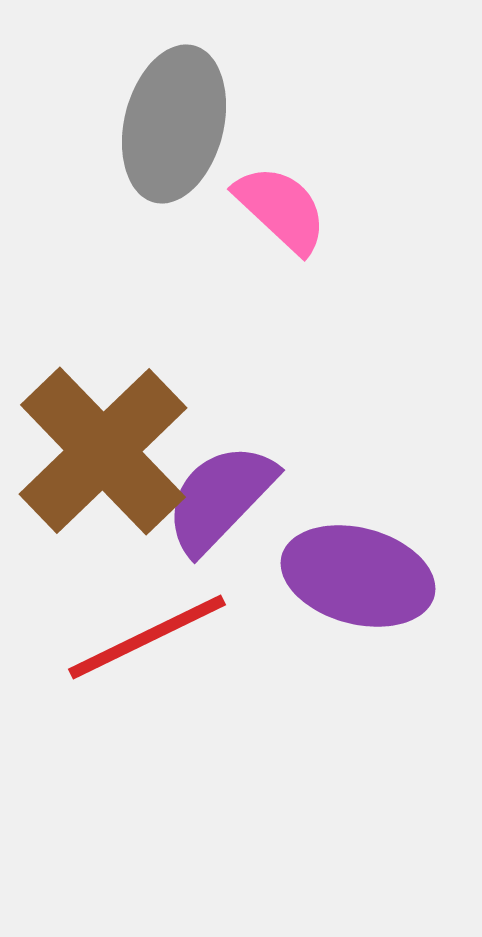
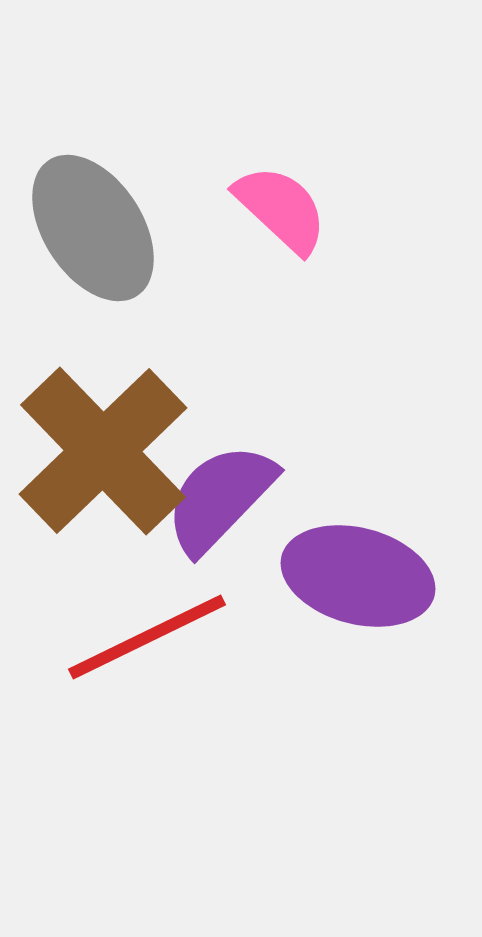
gray ellipse: moved 81 px left, 104 px down; rotated 47 degrees counterclockwise
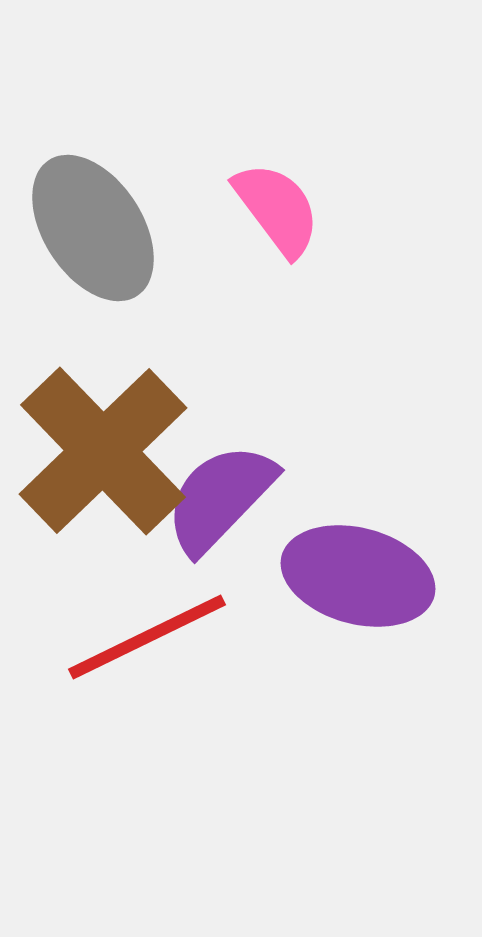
pink semicircle: moved 4 px left; rotated 10 degrees clockwise
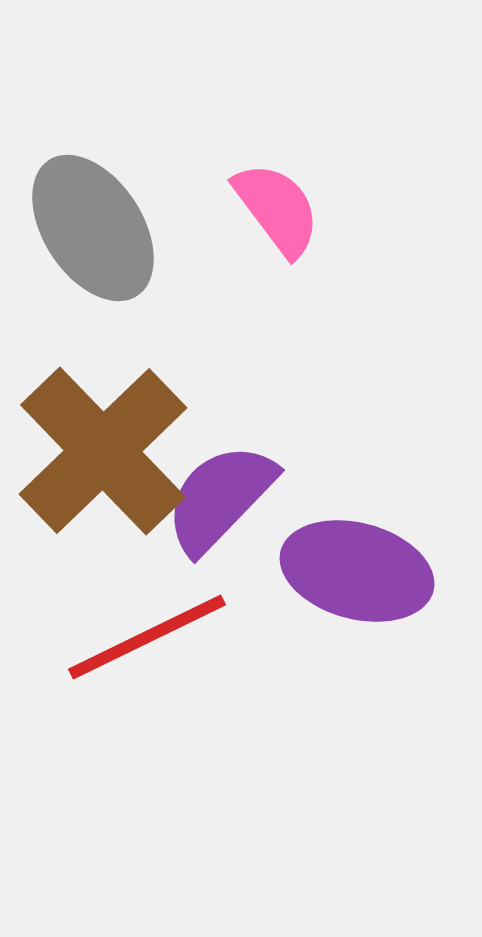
purple ellipse: moved 1 px left, 5 px up
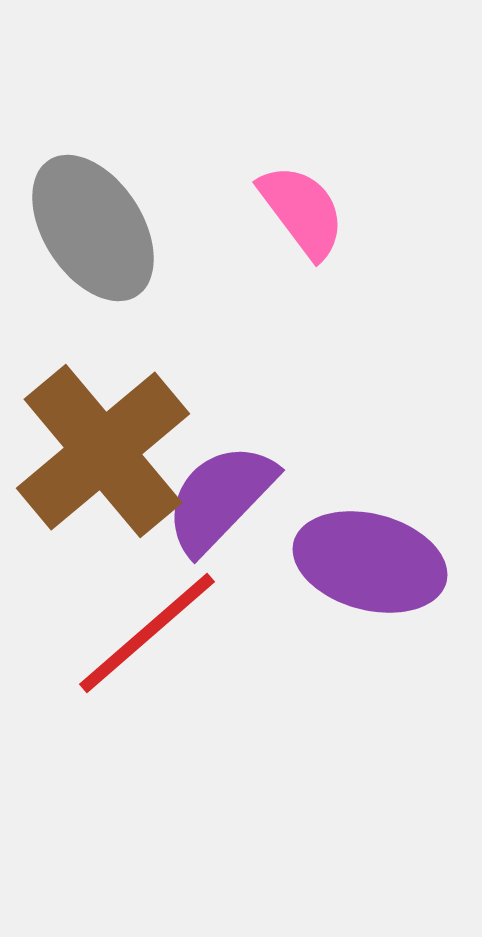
pink semicircle: moved 25 px right, 2 px down
brown cross: rotated 4 degrees clockwise
purple ellipse: moved 13 px right, 9 px up
red line: moved 4 px up; rotated 15 degrees counterclockwise
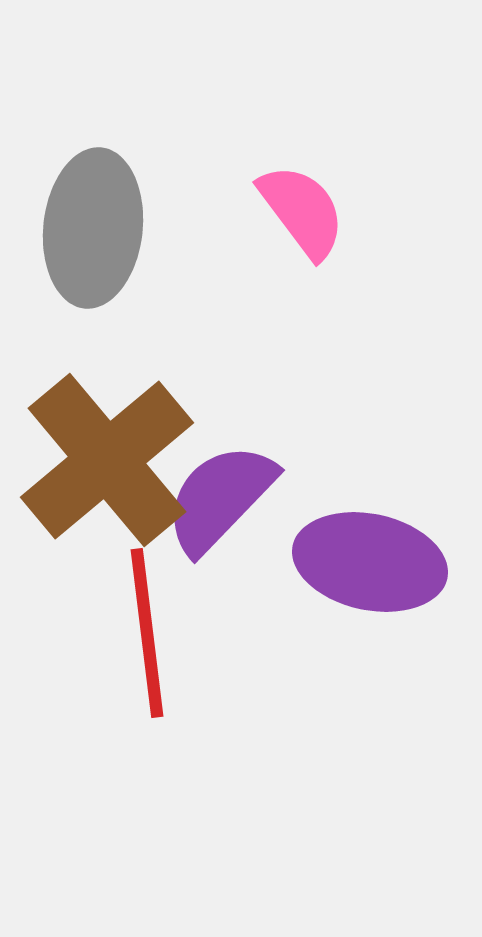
gray ellipse: rotated 39 degrees clockwise
brown cross: moved 4 px right, 9 px down
purple ellipse: rotated 3 degrees counterclockwise
red line: rotated 56 degrees counterclockwise
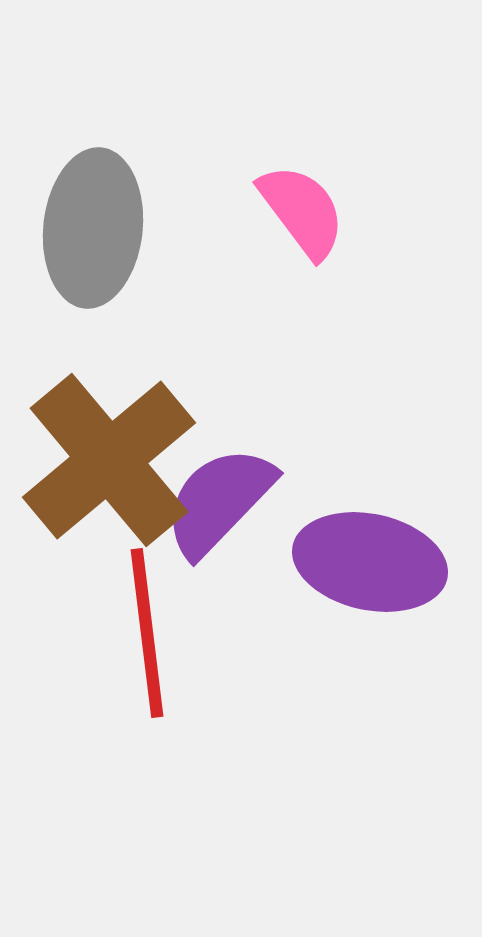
brown cross: moved 2 px right
purple semicircle: moved 1 px left, 3 px down
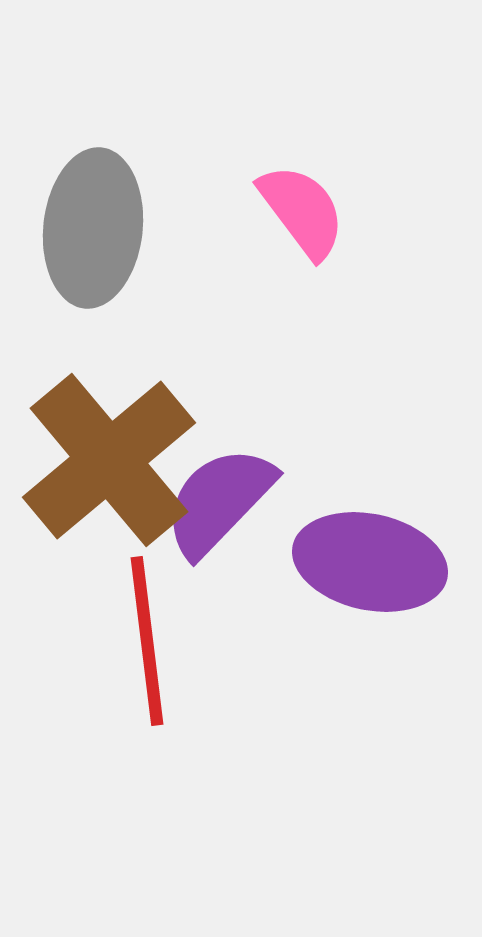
red line: moved 8 px down
